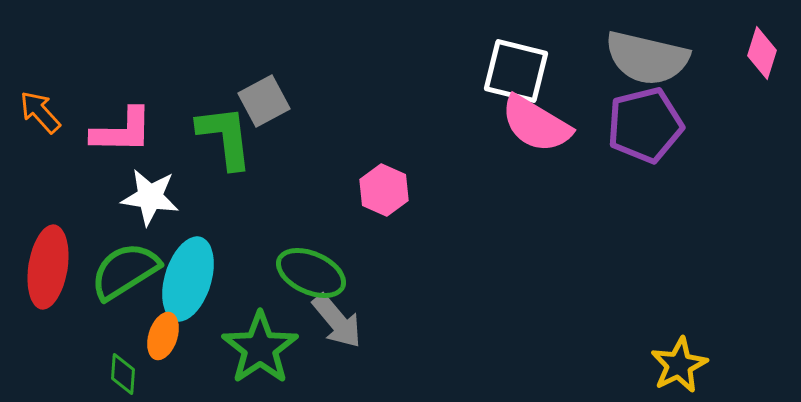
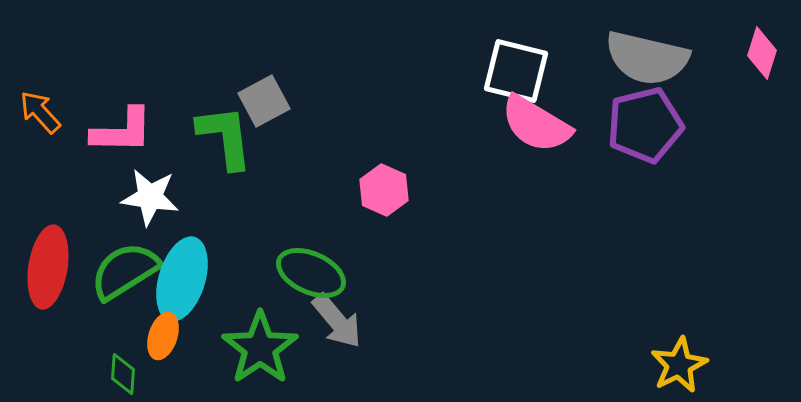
cyan ellipse: moved 6 px left
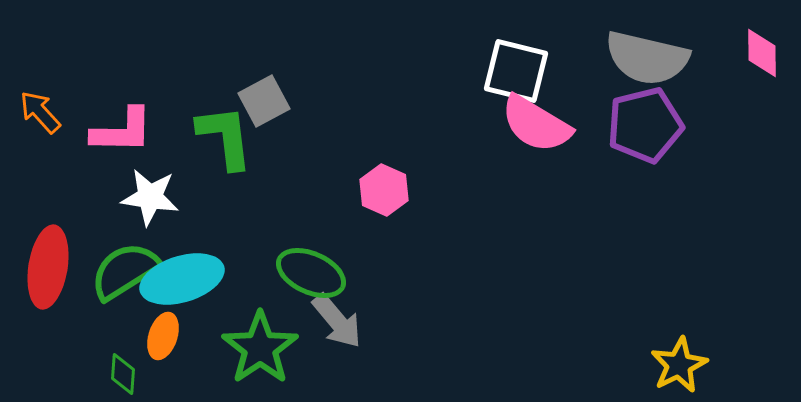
pink diamond: rotated 18 degrees counterclockwise
cyan ellipse: rotated 56 degrees clockwise
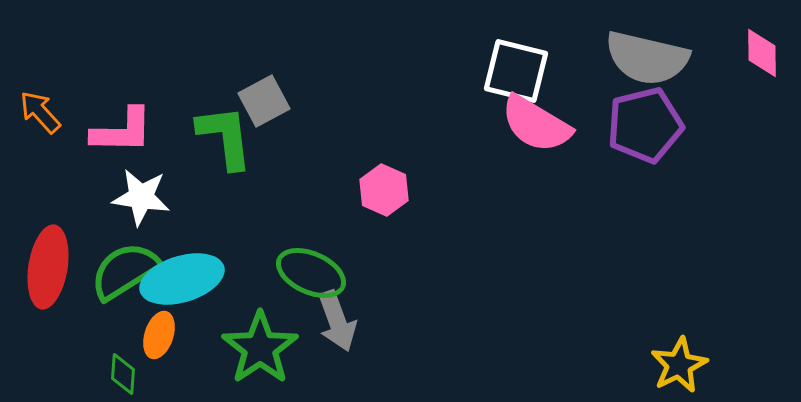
white star: moved 9 px left
gray arrow: rotated 20 degrees clockwise
orange ellipse: moved 4 px left, 1 px up
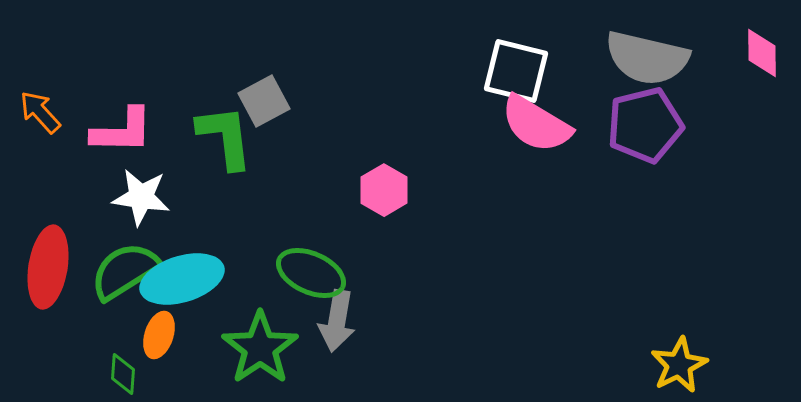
pink hexagon: rotated 6 degrees clockwise
gray arrow: rotated 30 degrees clockwise
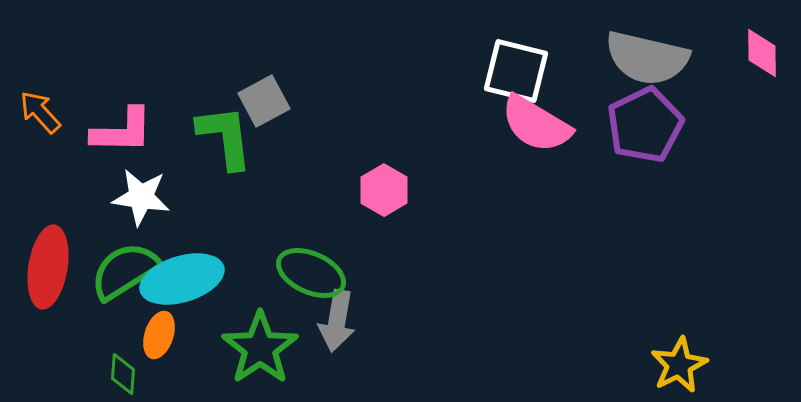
purple pentagon: rotated 12 degrees counterclockwise
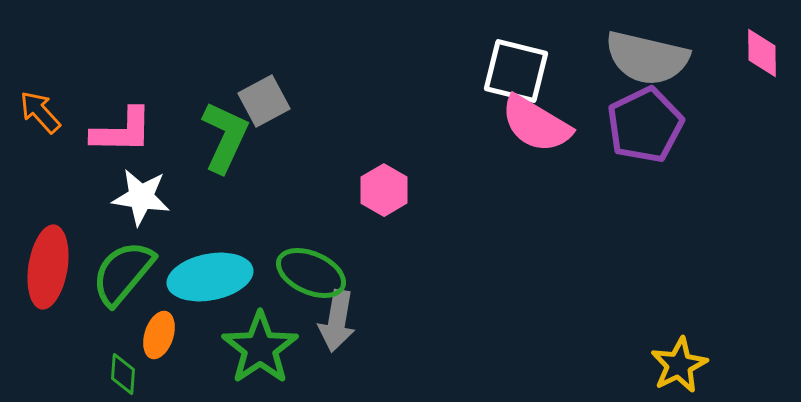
green L-shape: rotated 32 degrees clockwise
green semicircle: moved 2 px left, 2 px down; rotated 18 degrees counterclockwise
cyan ellipse: moved 28 px right, 2 px up; rotated 6 degrees clockwise
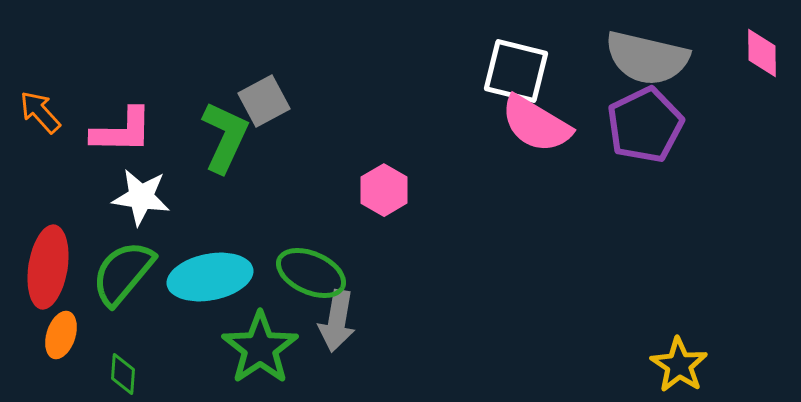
orange ellipse: moved 98 px left
yellow star: rotated 12 degrees counterclockwise
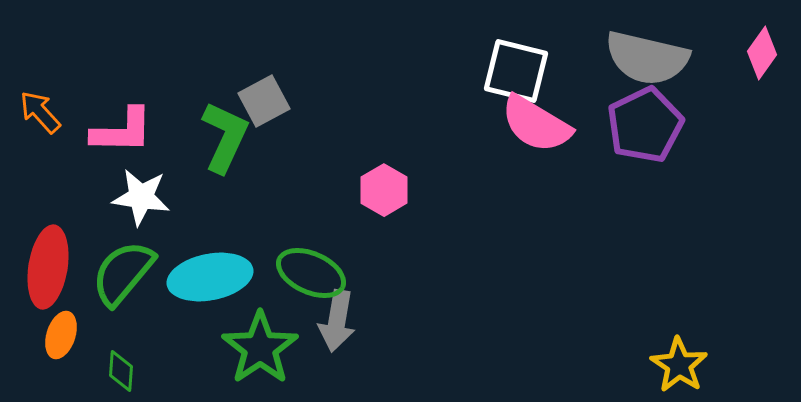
pink diamond: rotated 36 degrees clockwise
green diamond: moved 2 px left, 3 px up
